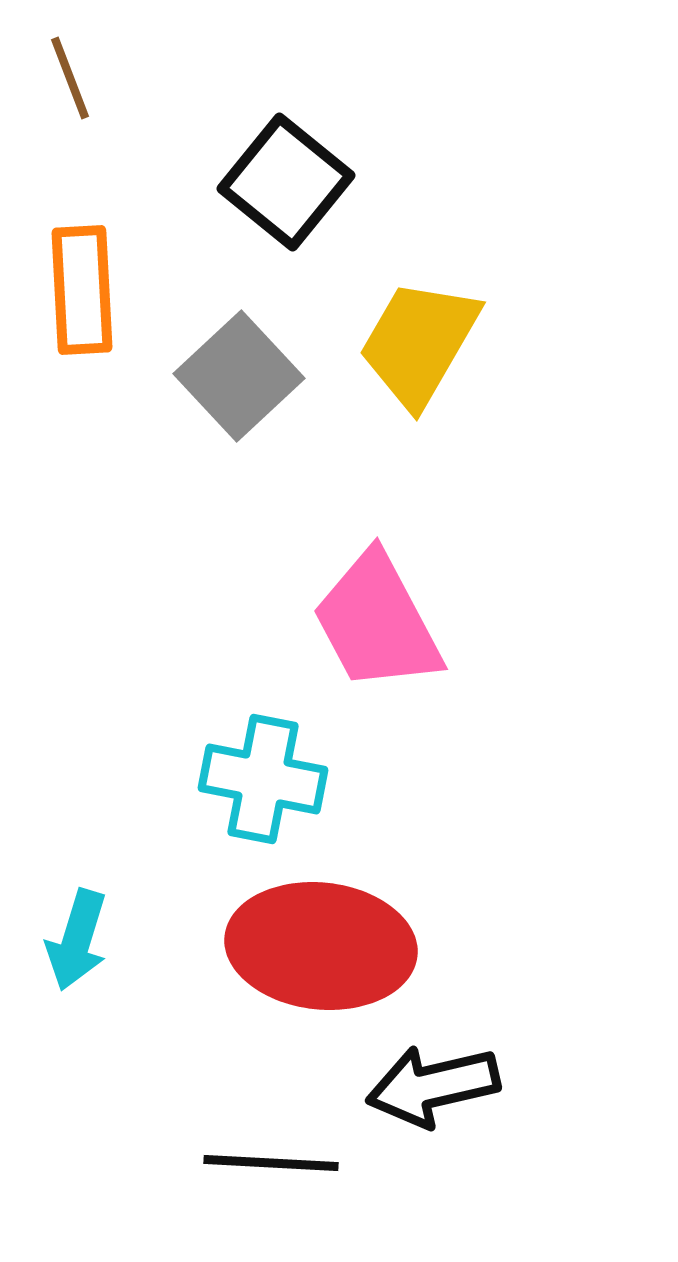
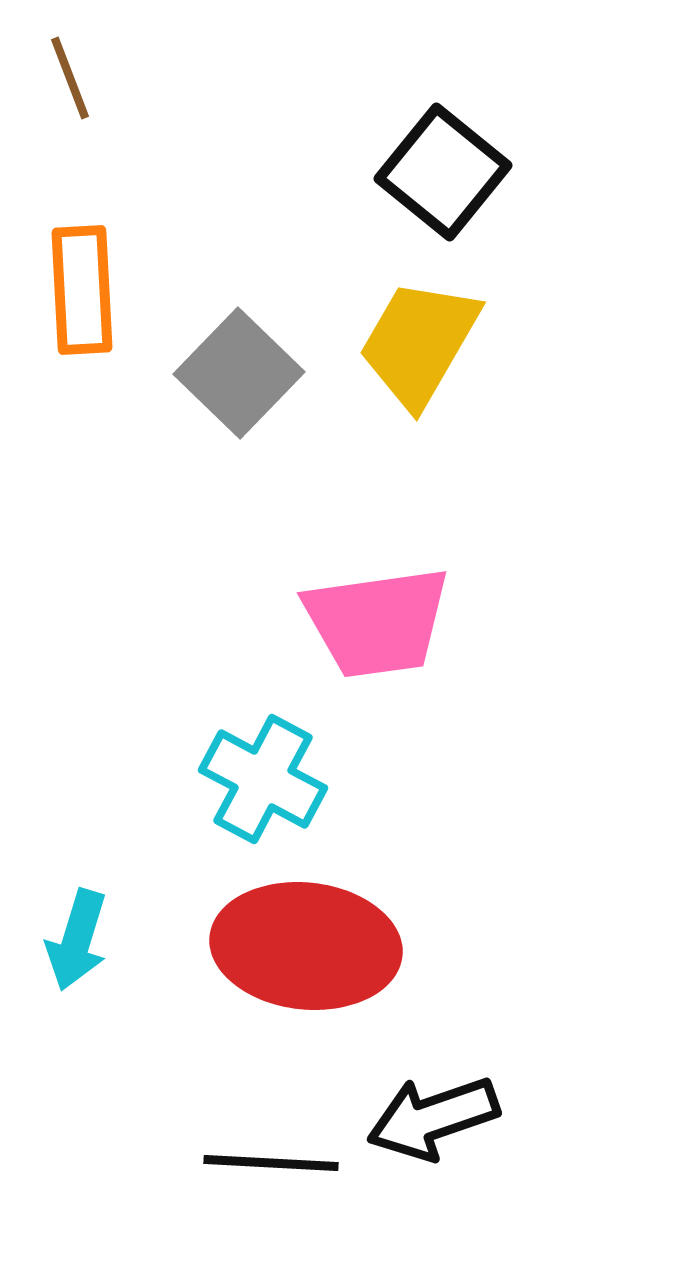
black square: moved 157 px right, 10 px up
gray square: moved 3 px up; rotated 3 degrees counterclockwise
pink trapezoid: rotated 70 degrees counterclockwise
cyan cross: rotated 17 degrees clockwise
red ellipse: moved 15 px left
black arrow: moved 32 px down; rotated 6 degrees counterclockwise
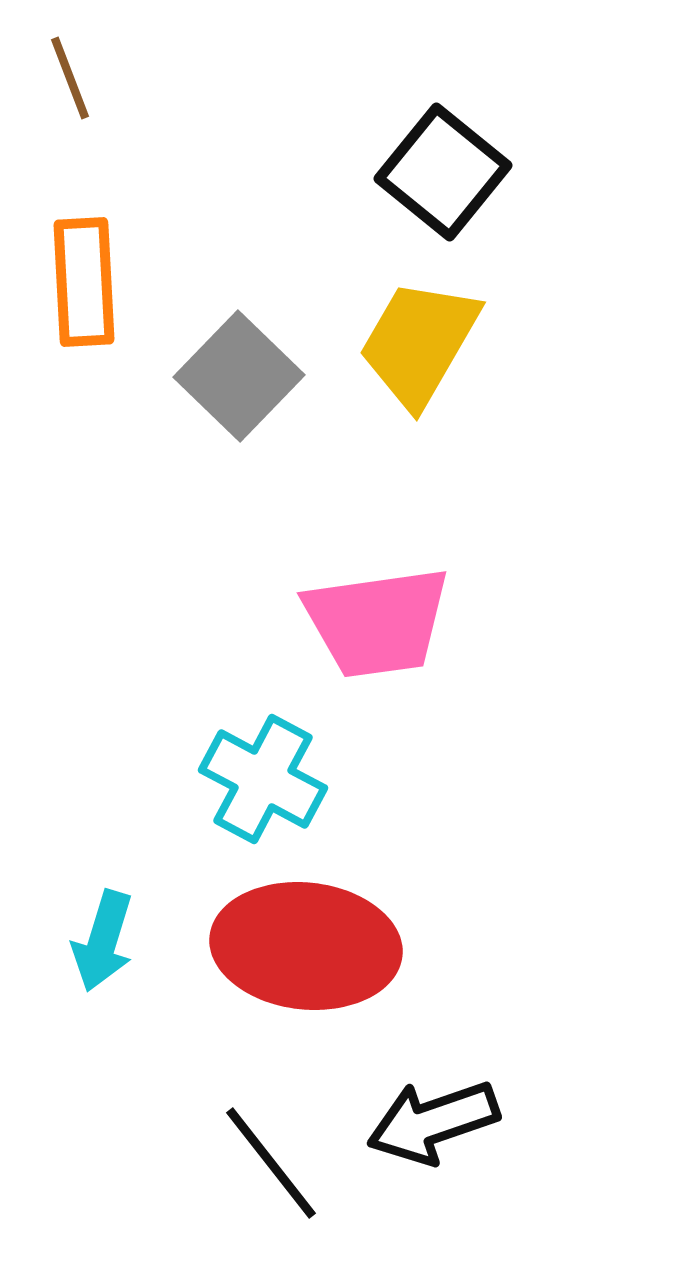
orange rectangle: moved 2 px right, 8 px up
gray square: moved 3 px down
cyan arrow: moved 26 px right, 1 px down
black arrow: moved 4 px down
black line: rotated 49 degrees clockwise
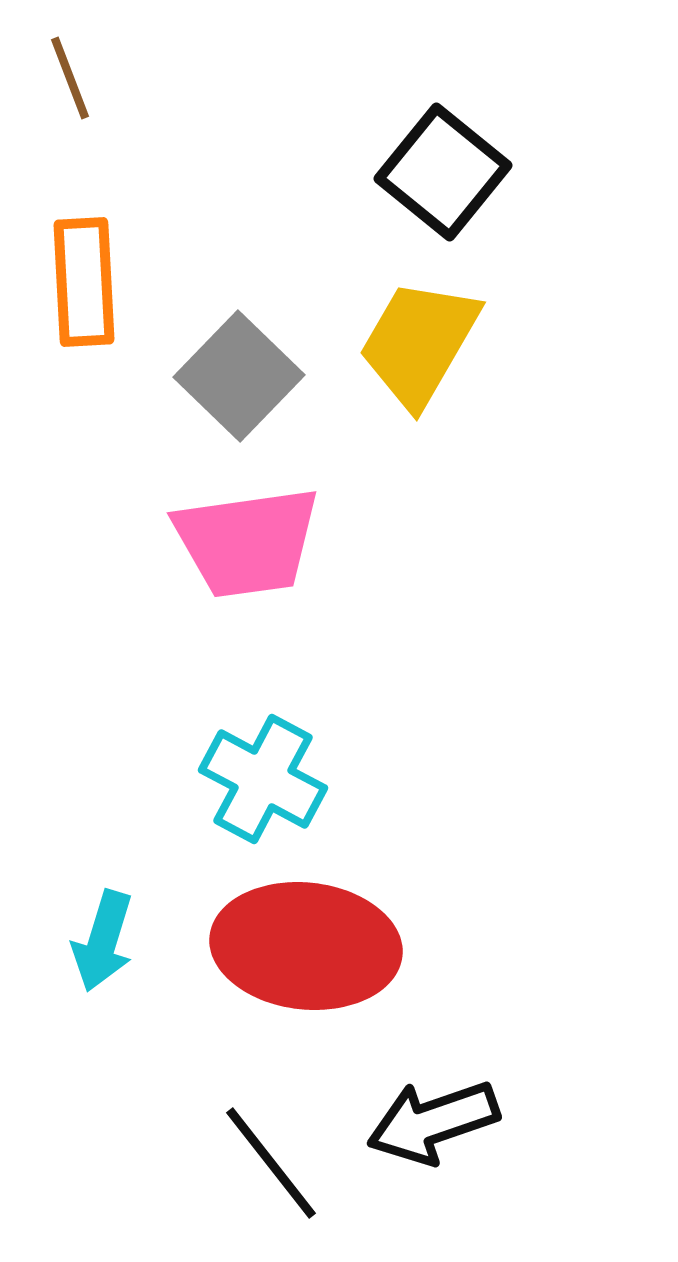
pink trapezoid: moved 130 px left, 80 px up
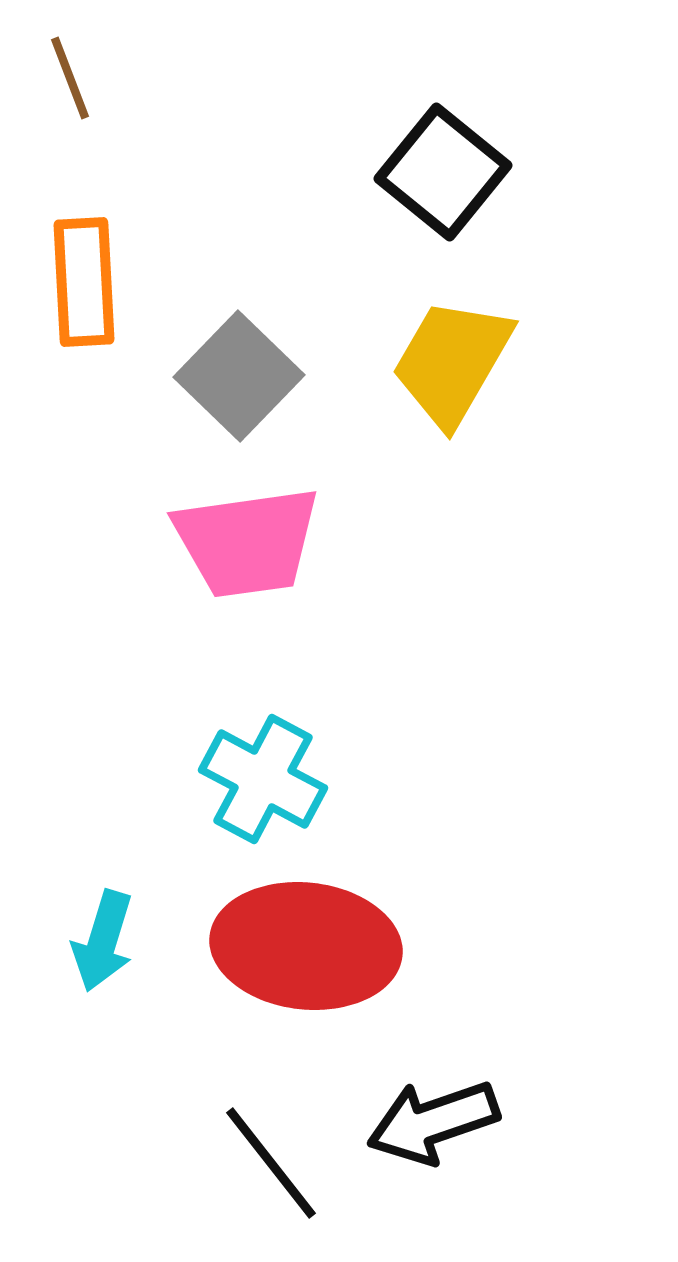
yellow trapezoid: moved 33 px right, 19 px down
